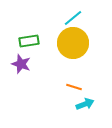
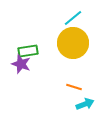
green rectangle: moved 1 px left, 10 px down
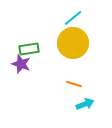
green rectangle: moved 1 px right, 2 px up
orange line: moved 3 px up
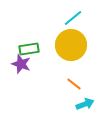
yellow circle: moved 2 px left, 2 px down
orange line: rotated 21 degrees clockwise
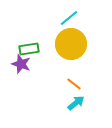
cyan line: moved 4 px left
yellow circle: moved 1 px up
cyan arrow: moved 9 px left, 1 px up; rotated 18 degrees counterclockwise
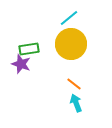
cyan arrow: rotated 72 degrees counterclockwise
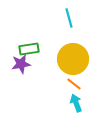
cyan line: rotated 66 degrees counterclockwise
yellow circle: moved 2 px right, 15 px down
purple star: rotated 30 degrees counterclockwise
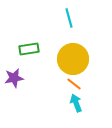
purple star: moved 7 px left, 14 px down
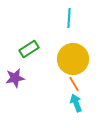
cyan line: rotated 18 degrees clockwise
green rectangle: rotated 24 degrees counterclockwise
purple star: moved 1 px right
orange line: rotated 21 degrees clockwise
